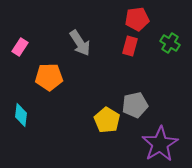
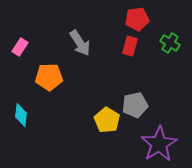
purple star: moved 1 px left
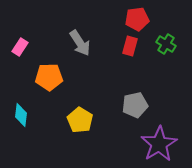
green cross: moved 4 px left, 1 px down
yellow pentagon: moved 27 px left
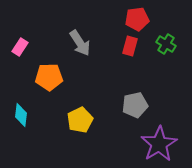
yellow pentagon: rotated 15 degrees clockwise
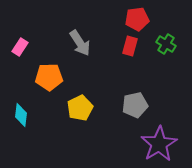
yellow pentagon: moved 12 px up
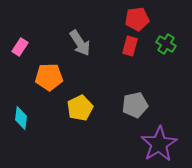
cyan diamond: moved 3 px down
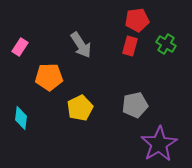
red pentagon: moved 1 px down
gray arrow: moved 1 px right, 2 px down
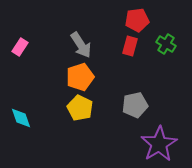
orange pentagon: moved 31 px right; rotated 16 degrees counterclockwise
yellow pentagon: rotated 20 degrees counterclockwise
cyan diamond: rotated 25 degrees counterclockwise
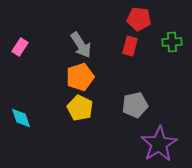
red pentagon: moved 2 px right, 1 px up; rotated 15 degrees clockwise
green cross: moved 6 px right, 2 px up; rotated 36 degrees counterclockwise
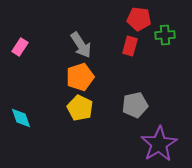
green cross: moved 7 px left, 7 px up
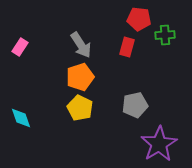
red rectangle: moved 3 px left, 1 px down
